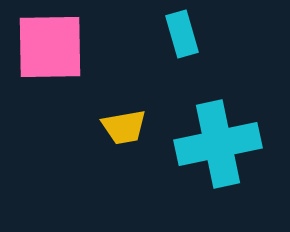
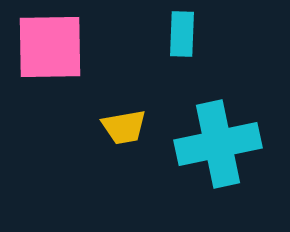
cyan rectangle: rotated 18 degrees clockwise
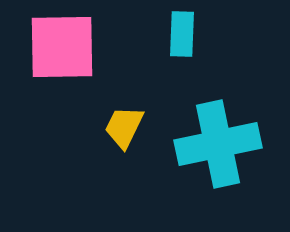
pink square: moved 12 px right
yellow trapezoid: rotated 126 degrees clockwise
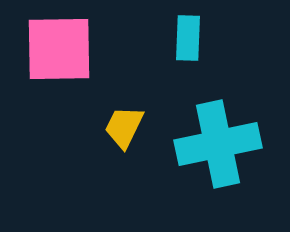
cyan rectangle: moved 6 px right, 4 px down
pink square: moved 3 px left, 2 px down
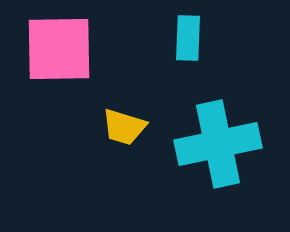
yellow trapezoid: rotated 99 degrees counterclockwise
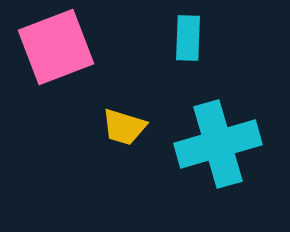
pink square: moved 3 px left, 2 px up; rotated 20 degrees counterclockwise
cyan cross: rotated 4 degrees counterclockwise
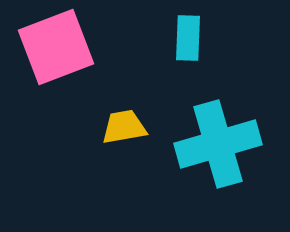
yellow trapezoid: rotated 153 degrees clockwise
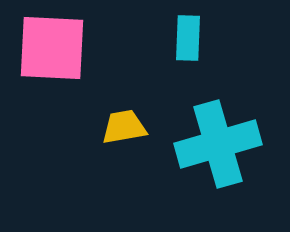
pink square: moved 4 px left, 1 px down; rotated 24 degrees clockwise
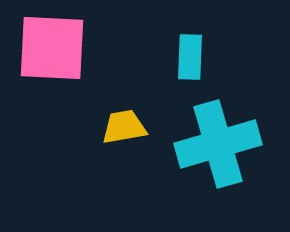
cyan rectangle: moved 2 px right, 19 px down
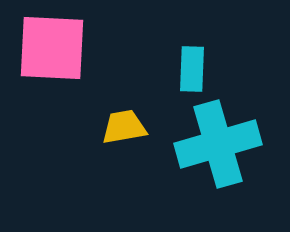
cyan rectangle: moved 2 px right, 12 px down
